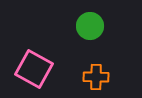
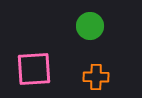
pink square: rotated 33 degrees counterclockwise
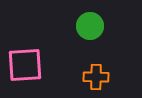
pink square: moved 9 px left, 4 px up
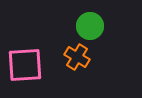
orange cross: moved 19 px left, 20 px up; rotated 30 degrees clockwise
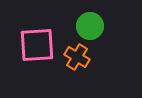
pink square: moved 12 px right, 20 px up
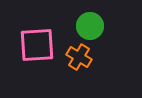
orange cross: moved 2 px right
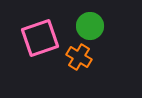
pink square: moved 3 px right, 7 px up; rotated 15 degrees counterclockwise
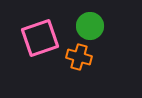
orange cross: rotated 15 degrees counterclockwise
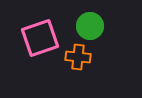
orange cross: moved 1 px left; rotated 10 degrees counterclockwise
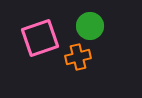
orange cross: rotated 20 degrees counterclockwise
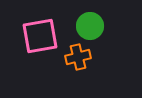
pink square: moved 2 px up; rotated 9 degrees clockwise
